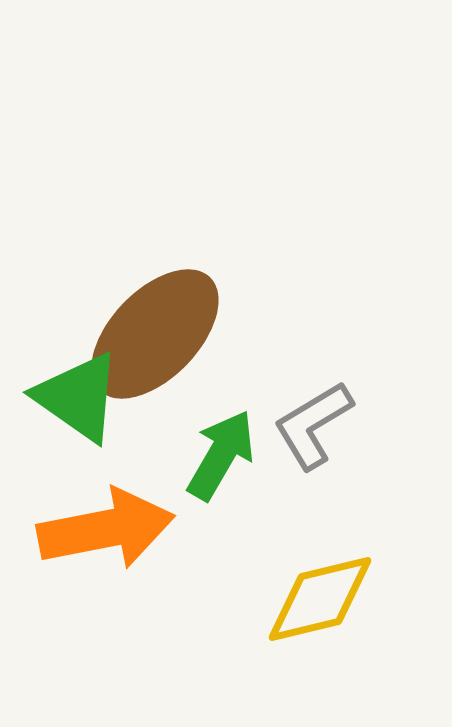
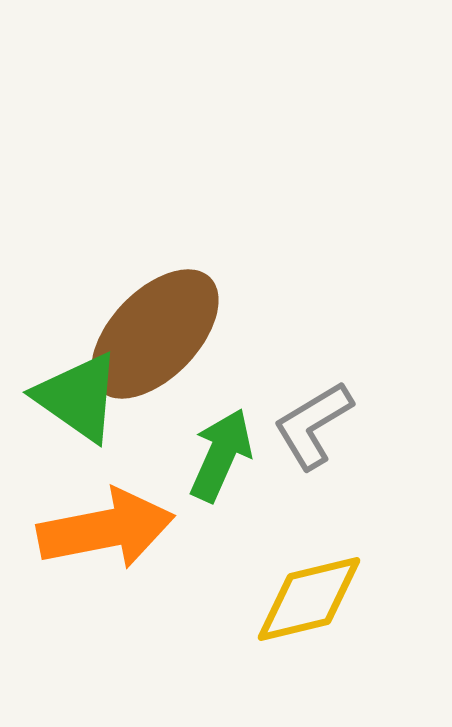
green arrow: rotated 6 degrees counterclockwise
yellow diamond: moved 11 px left
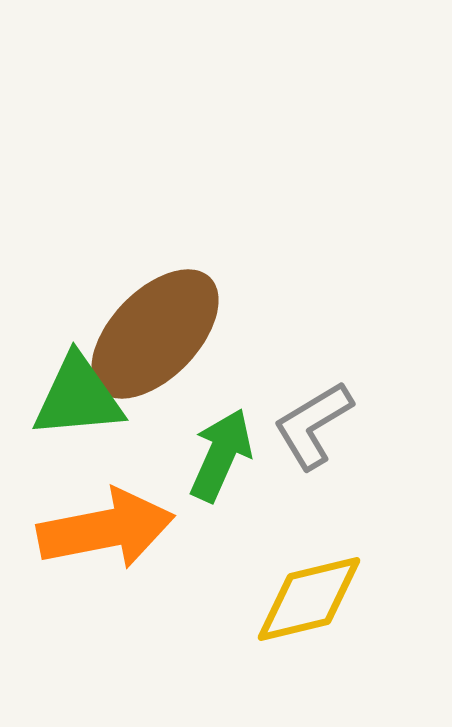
green triangle: rotated 40 degrees counterclockwise
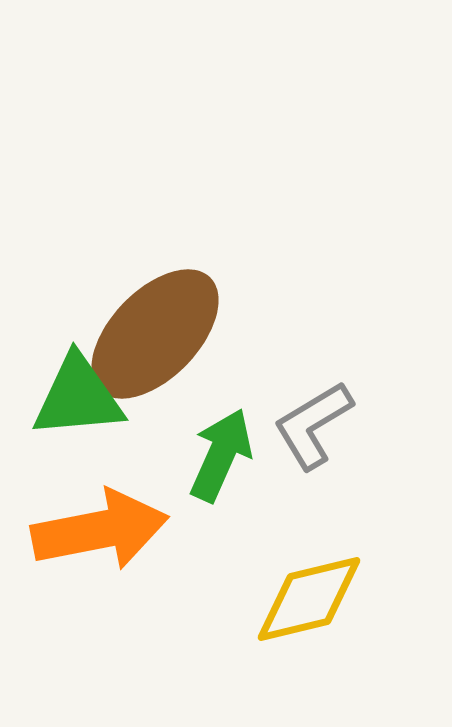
orange arrow: moved 6 px left, 1 px down
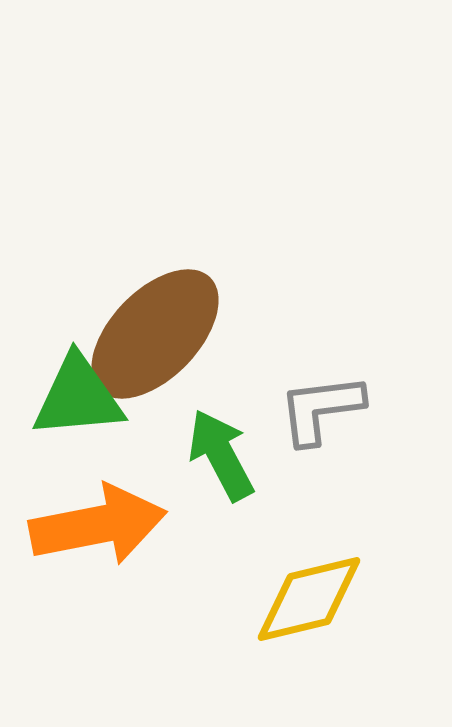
gray L-shape: moved 8 px right, 16 px up; rotated 24 degrees clockwise
green arrow: rotated 52 degrees counterclockwise
orange arrow: moved 2 px left, 5 px up
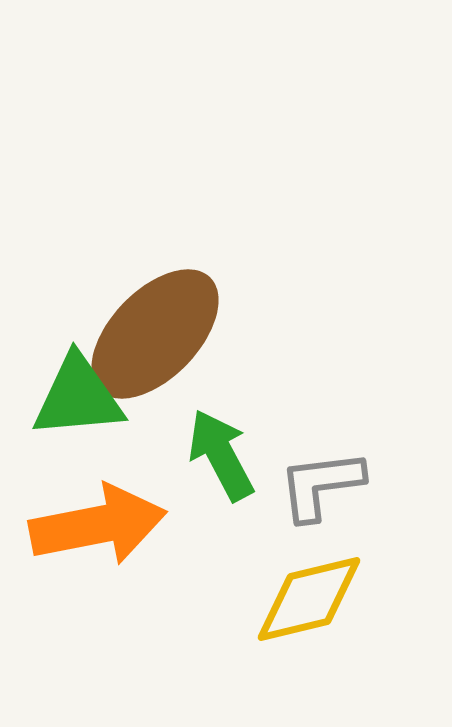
gray L-shape: moved 76 px down
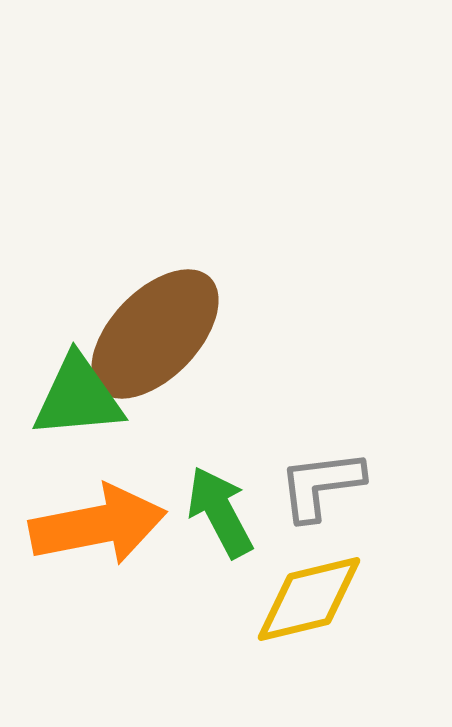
green arrow: moved 1 px left, 57 px down
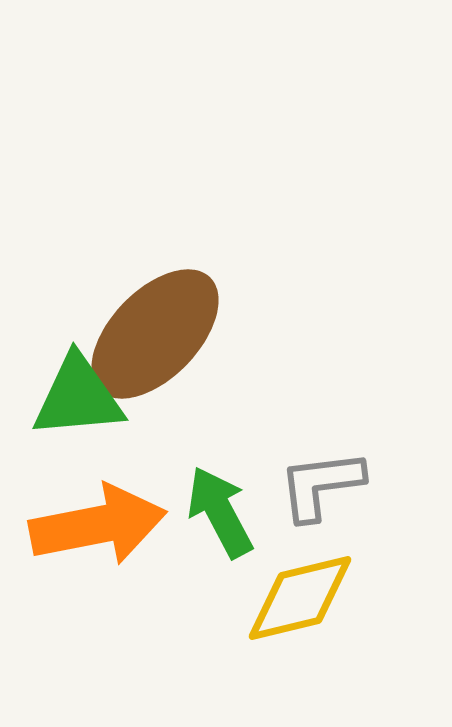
yellow diamond: moved 9 px left, 1 px up
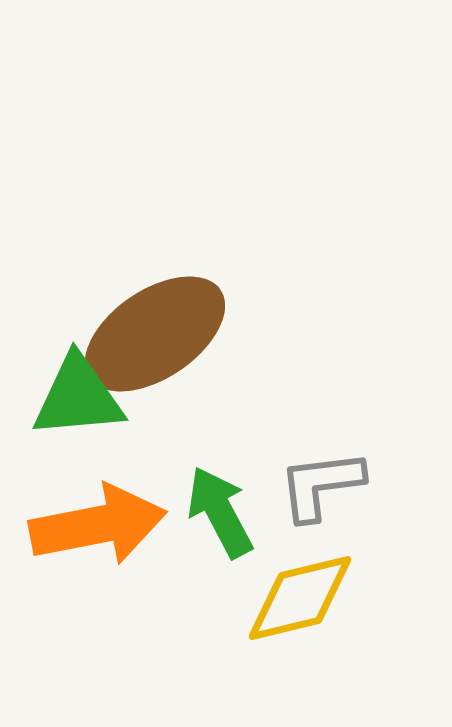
brown ellipse: rotated 12 degrees clockwise
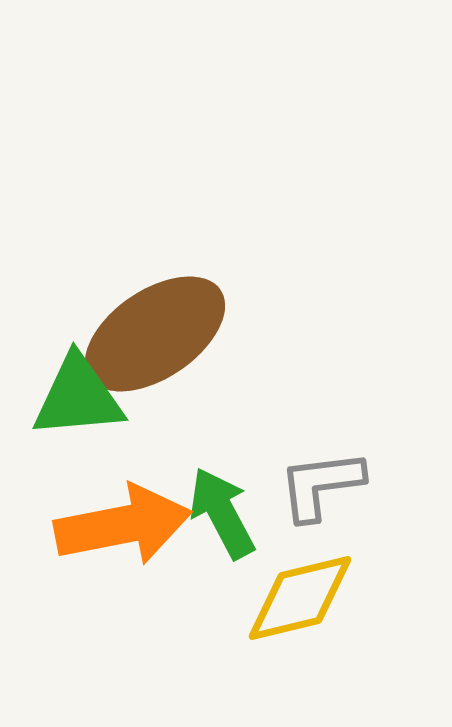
green arrow: moved 2 px right, 1 px down
orange arrow: moved 25 px right
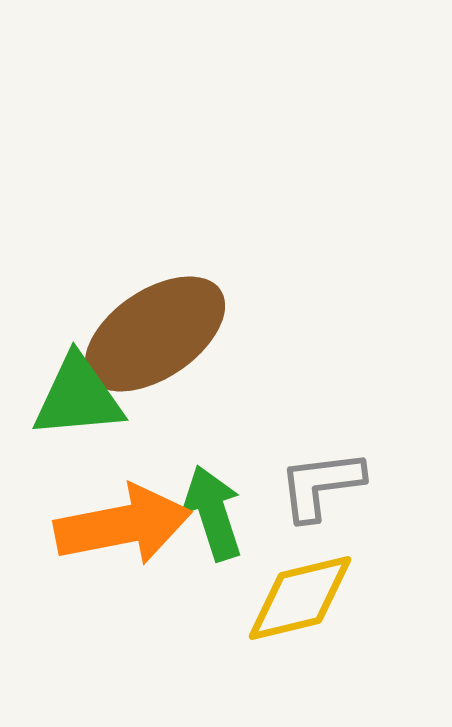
green arrow: moved 9 px left; rotated 10 degrees clockwise
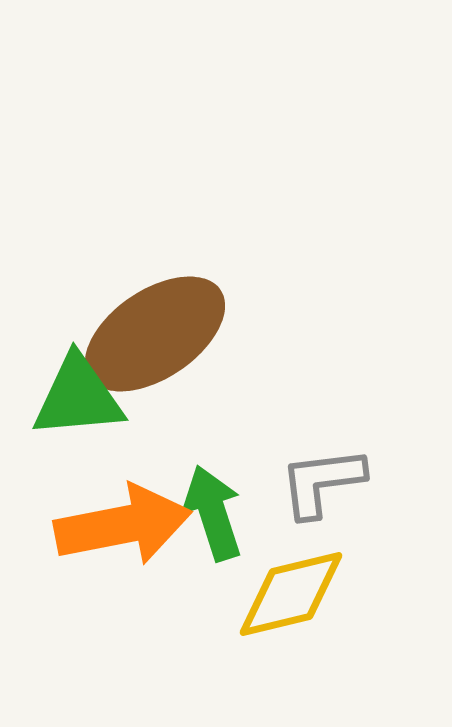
gray L-shape: moved 1 px right, 3 px up
yellow diamond: moved 9 px left, 4 px up
